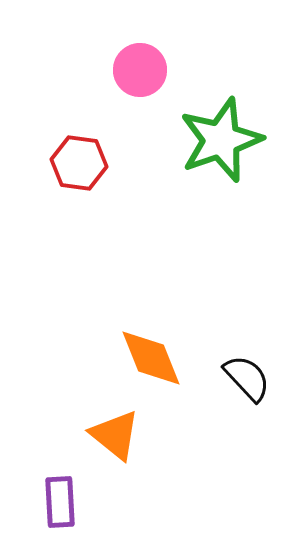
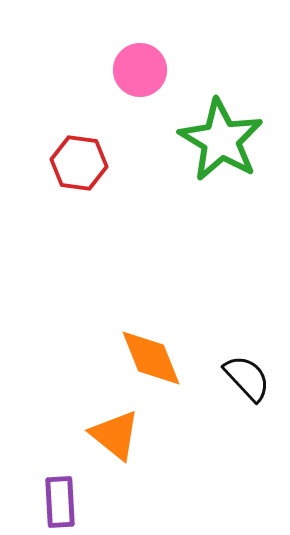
green star: rotated 22 degrees counterclockwise
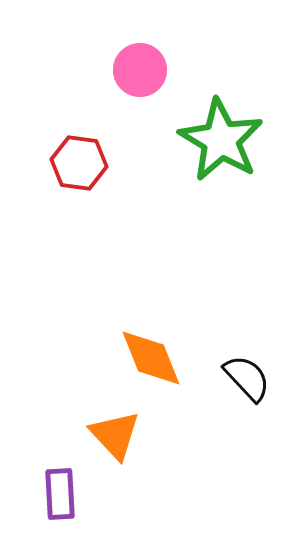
orange triangle: rotated 8 degrees clockwise
purple rectangle: moved 8 px up
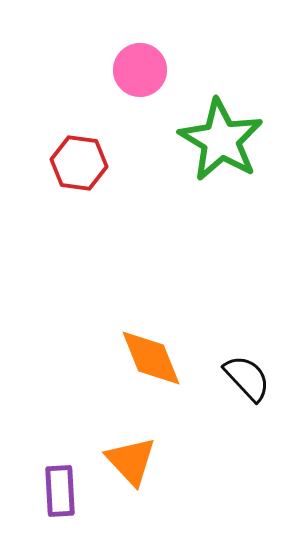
orange triangle: moved 16 px right, 26 px down
purple rectangle: moved 3 px up
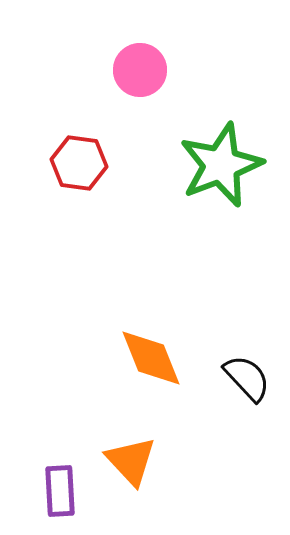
green star: moved 25 px down; rotated 20 degrees clockwise
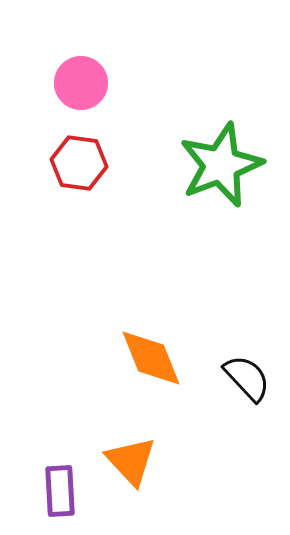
pink circle: moved 59 px left, 13 px down
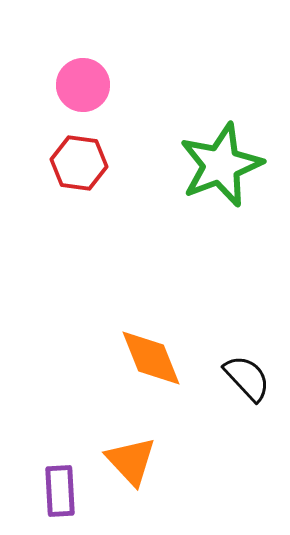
pink circle: moved 2 px right, 2 px down
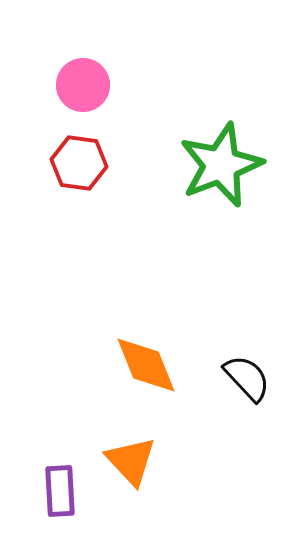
orange diamond: moved 5 px left, 7 px down
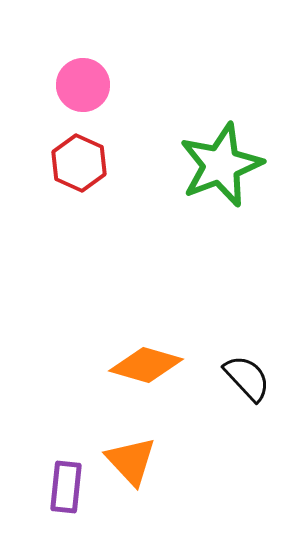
red hexagon: rotated 16 degrees clockwise
orange diamond: rotated 52 degrees counterclockwise
purple rectangle: moved 6 px right, 4 px up; rotated 9 degrees clockwise
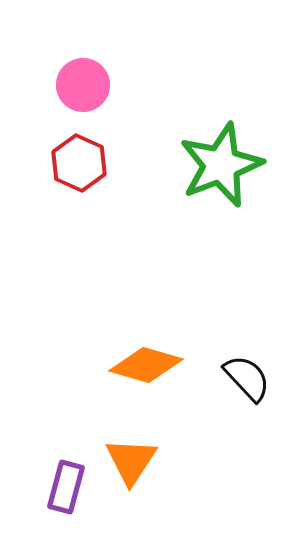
orange triangle: rotated 16 degrees clockwise
purple rectangle: rotated 9 degrees clockwise
